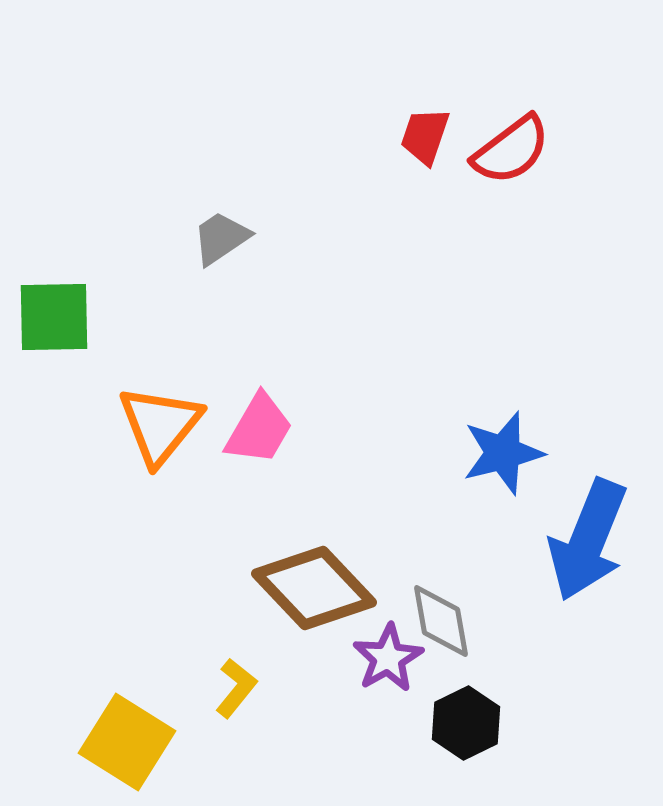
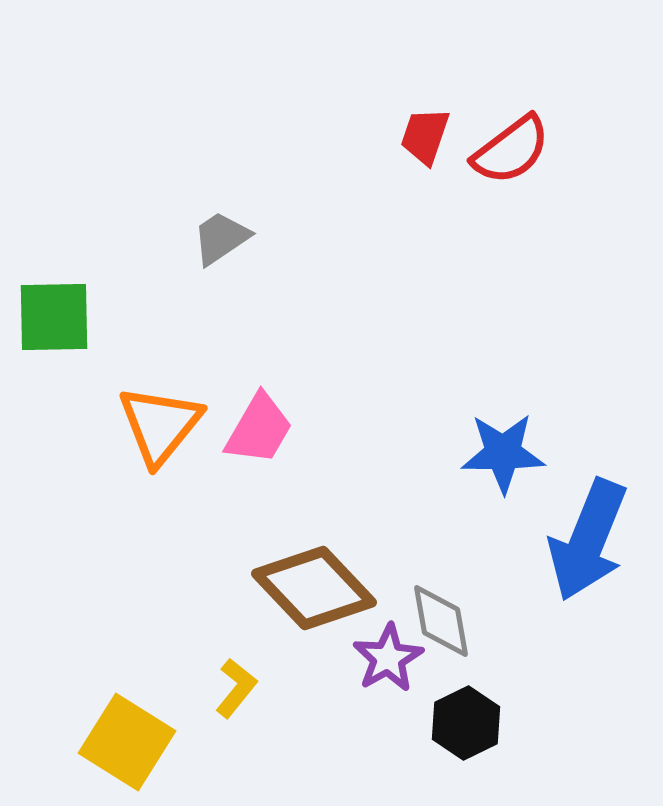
blue star: rotated 14 degrees clockwise
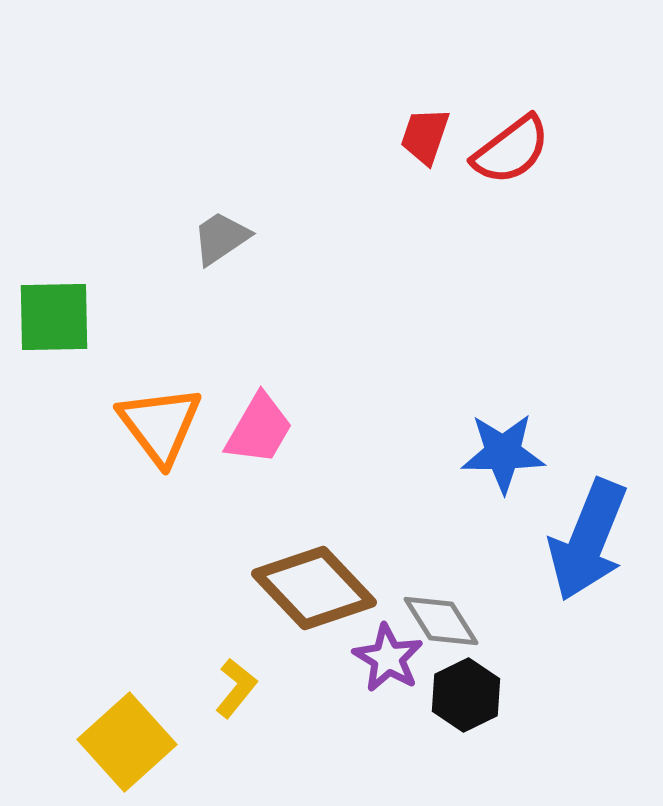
orange triangle: rotated 16 degrees counterclockwise
gray diamond: rotated 22 degrees counterclockwise
purple star: rotated 12 degrees counterclockwise
black hexagon: moved 28 px up
yellow square: rotated 16 degrees clockwise
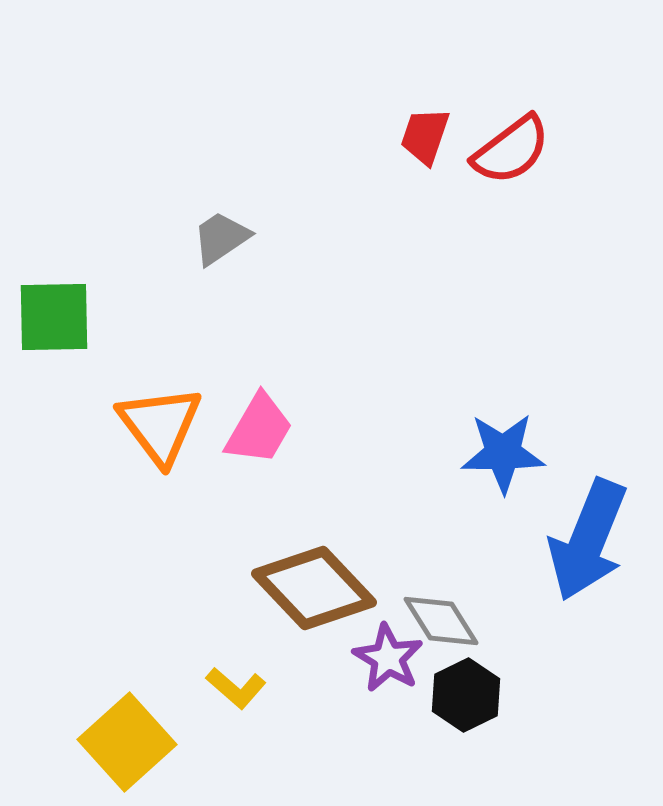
yellow L-shape: rotated 92 degrees clockwise
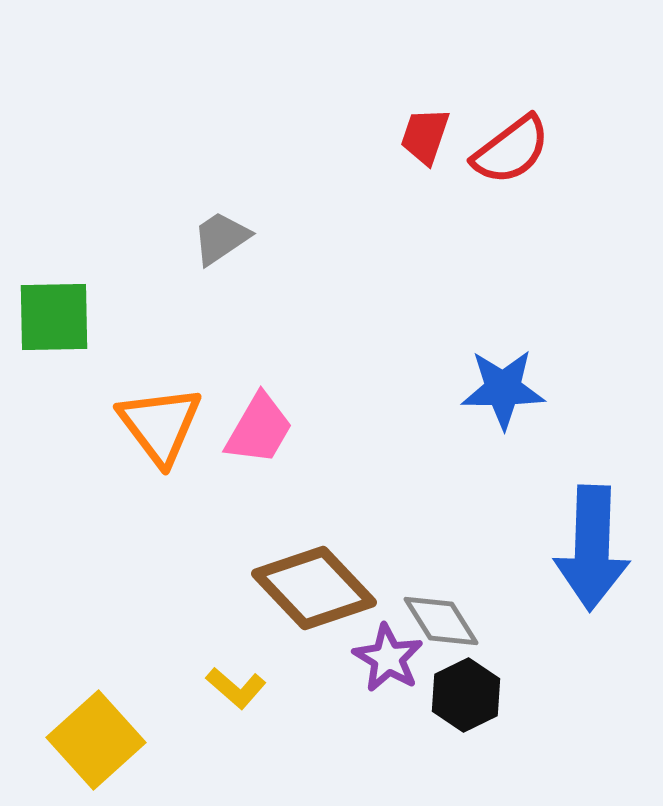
blue star: moved 64 px up
blue arrow: moved 4 px right, 8 px down; rotated 20 degrees counterclockwise
yellow square: moved 31 px left, 2 px up
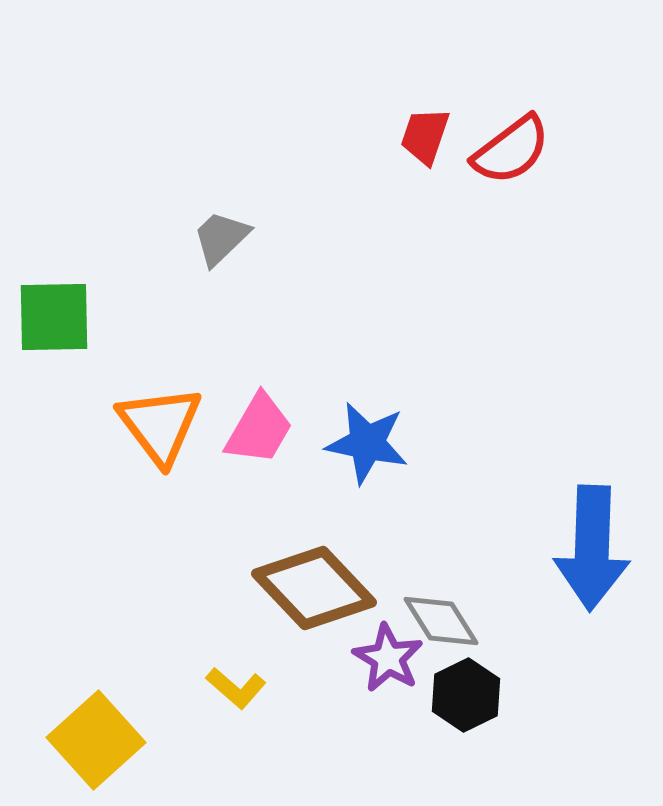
gray trapezoid: rotated 10 degrees counterclockwise
blue star: moved 136 px left, 54 px down; rotated 12 degrees clockwise
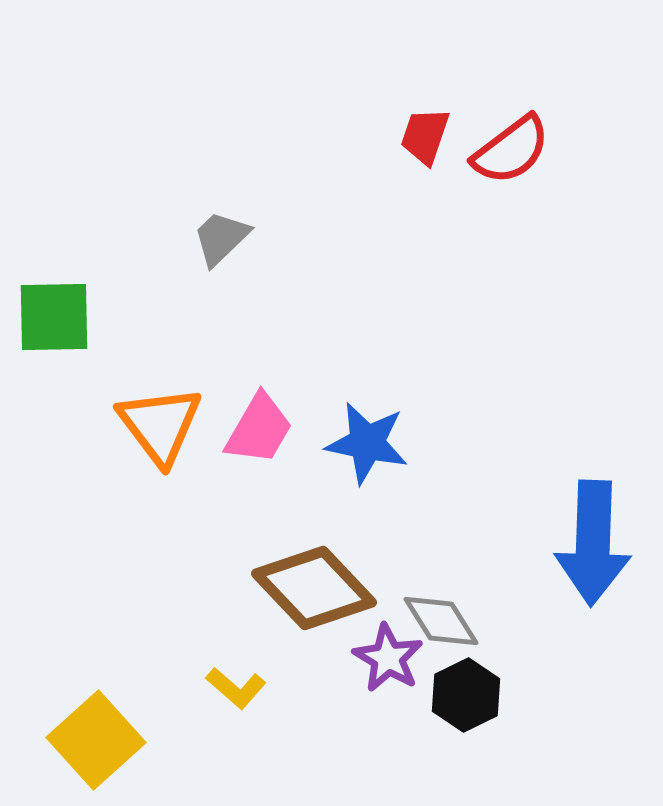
blue arrow: moved 1 px right, 5 px up
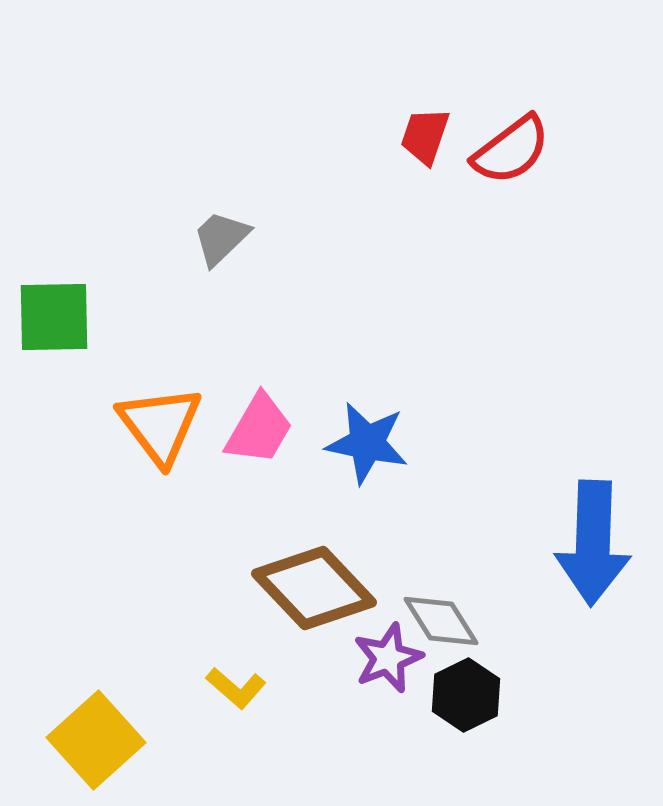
purple star: rotated 20 degrees clockwise
